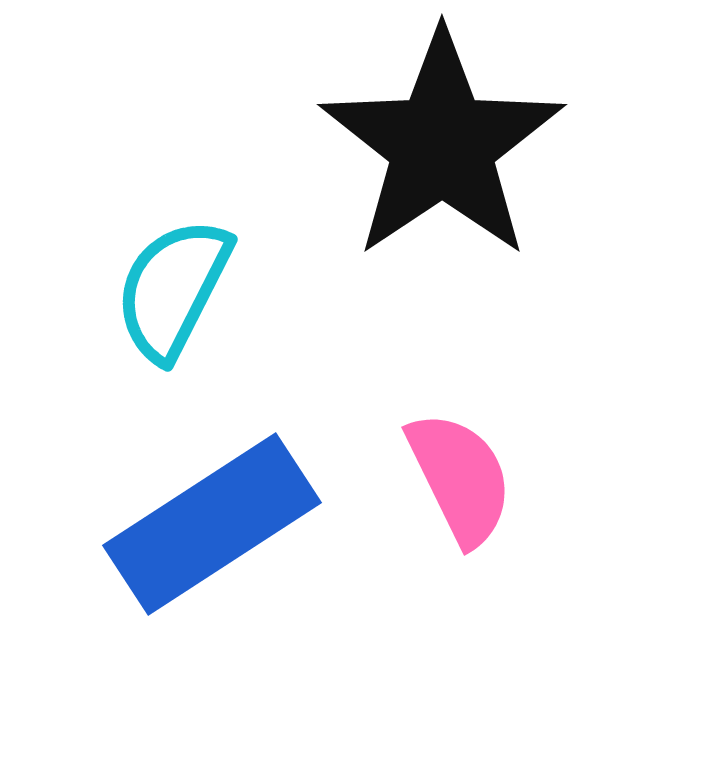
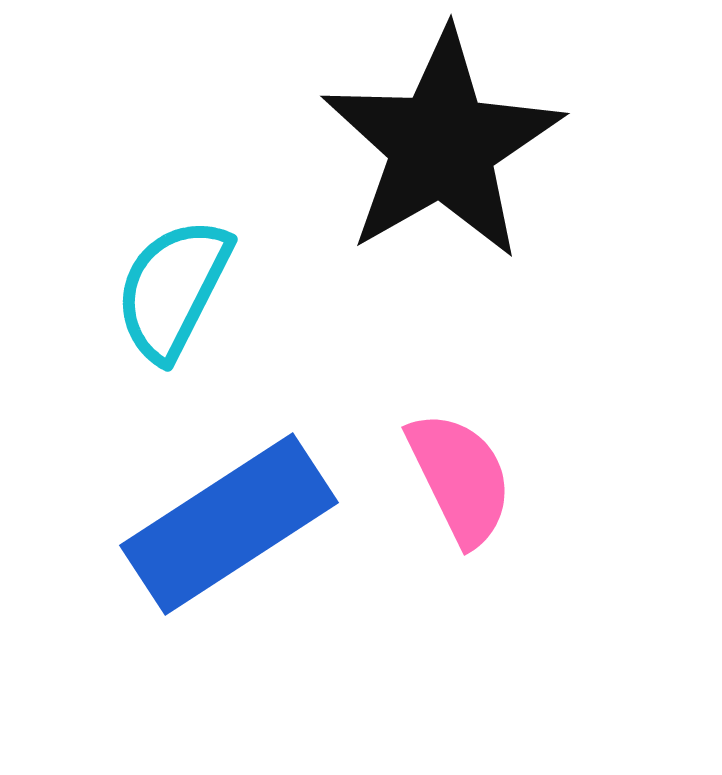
black star: rotated 4 degrees clockwise
blue rectangle: moved 17 px right
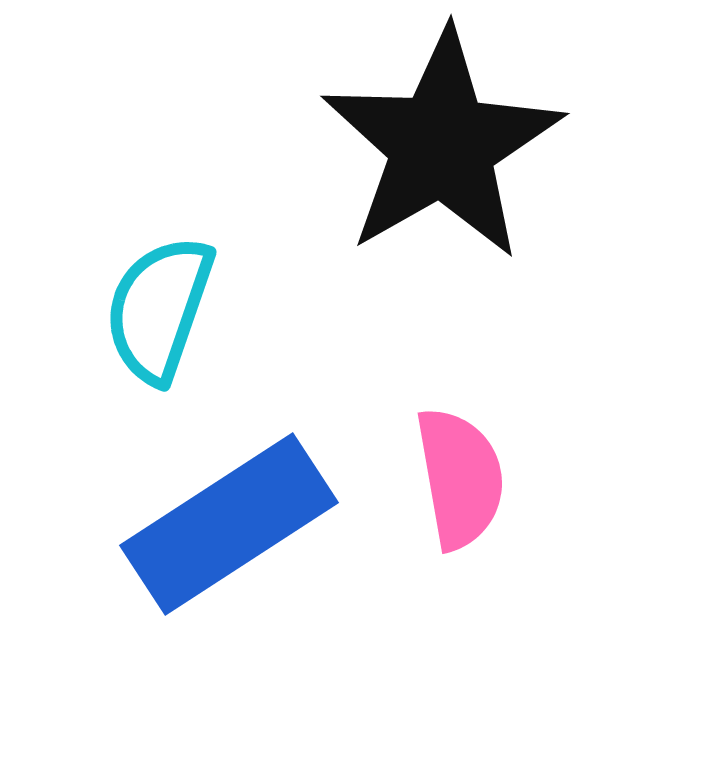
cyan semicircle: moved 14 px left, 20 px down; rotated 8 degrees counterclockwise
pink semicircle: rotated 16 degrees clockwise
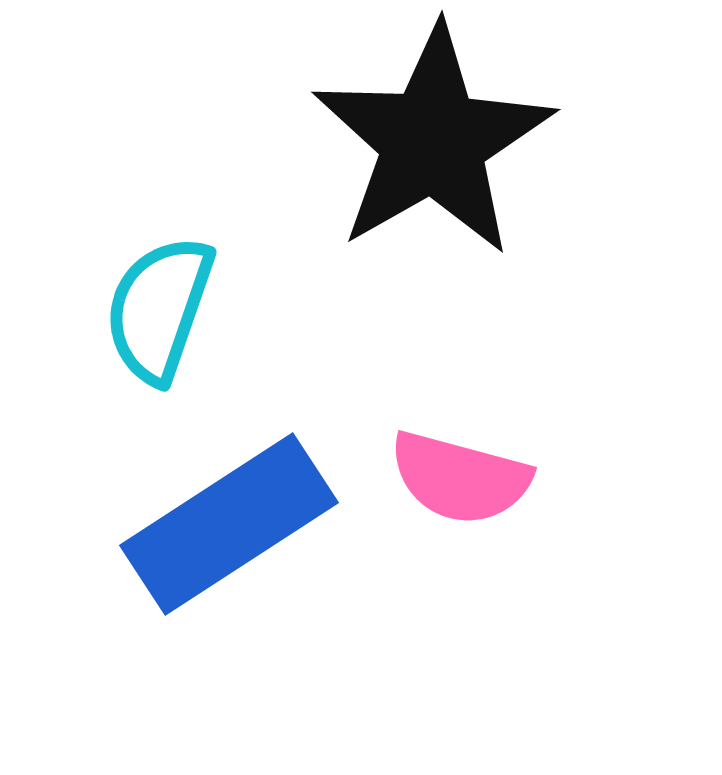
black star: moved 9 px left, 4 px up
pink semicircle: rotated 115 degrees clockwise
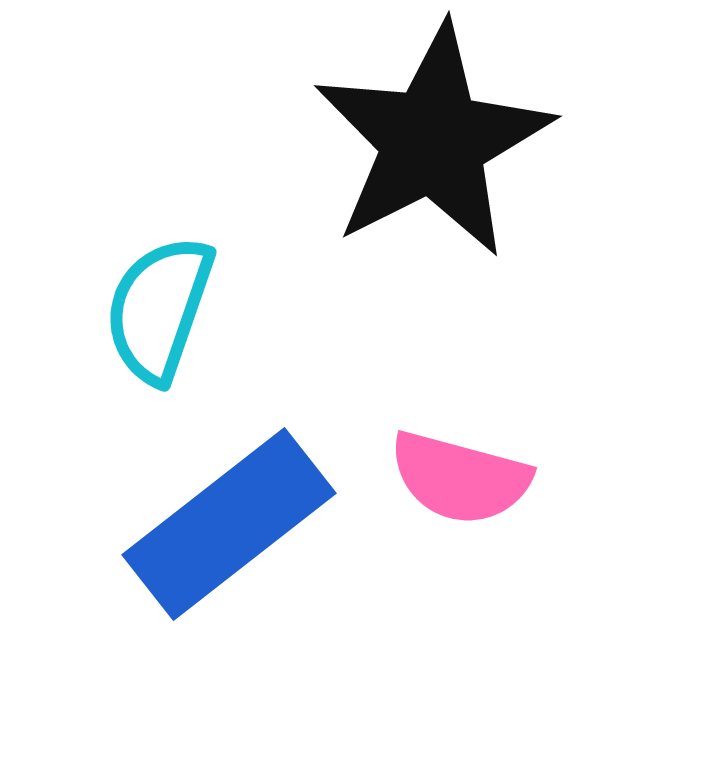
black star: rotated 3 degrees clockwise
blue rectangle: rotated 5 degrees counterclockwise
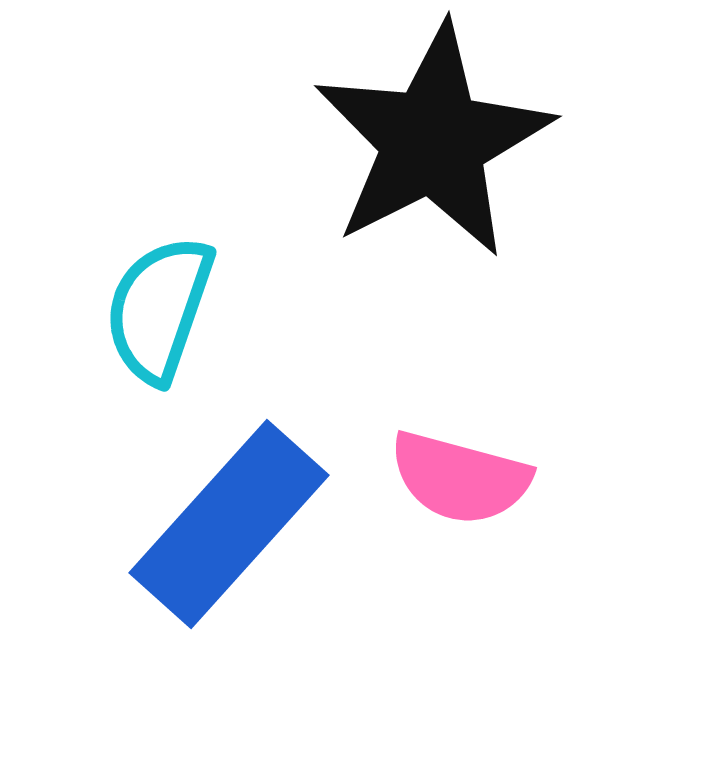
blue rectangle: rotated 10 degrees counterclockwise
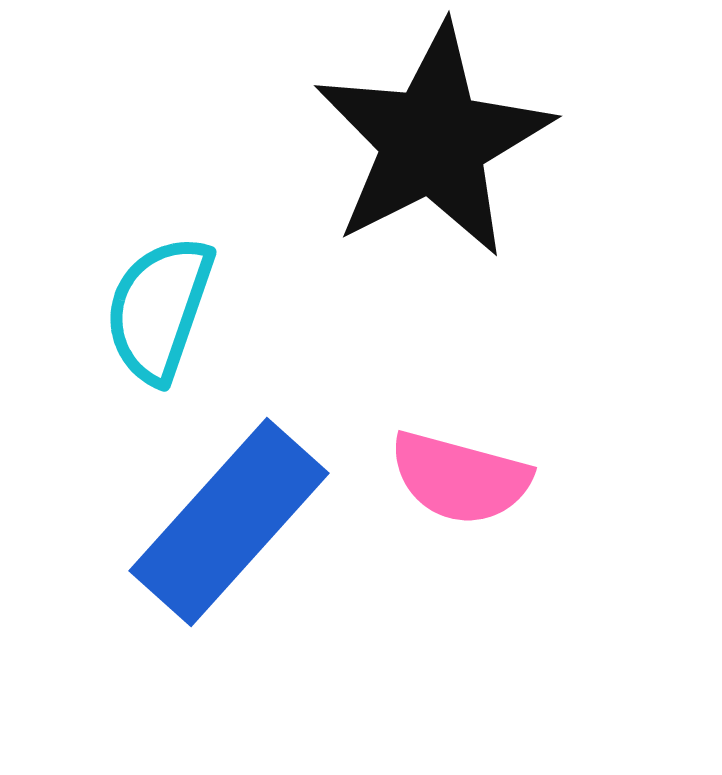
blue rectangle: moved 2 px up
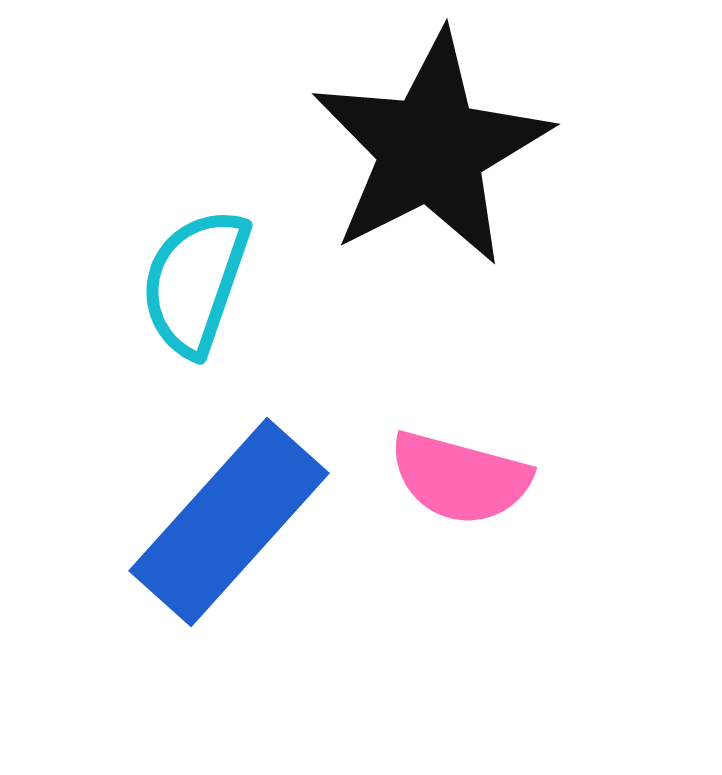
black star: moved 2 px left, 8 px down
cyan semicircle: moved 36 px right, 27 px up
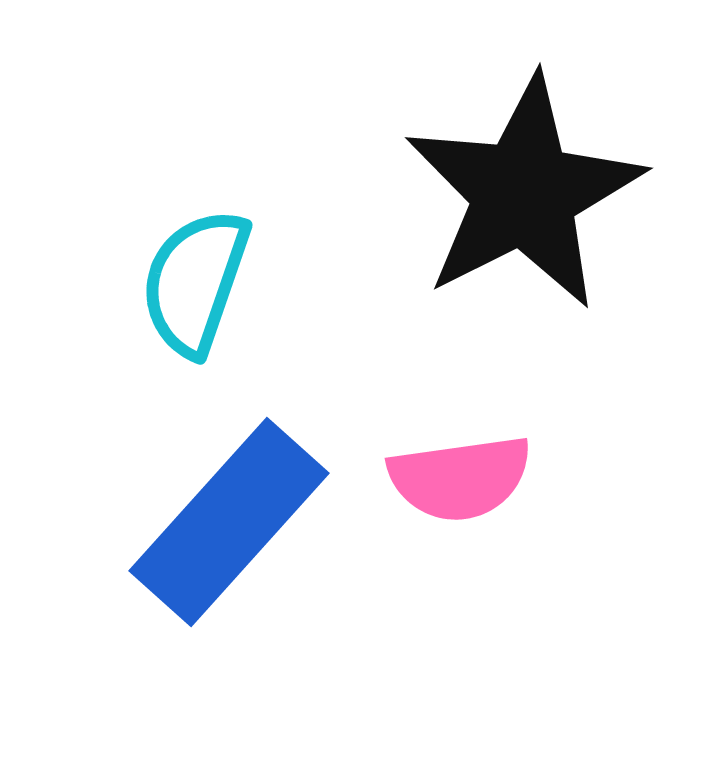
black star: moved 93 px right, 44 px down
pink semicircle: rotated 23 degrees counterclockwise
